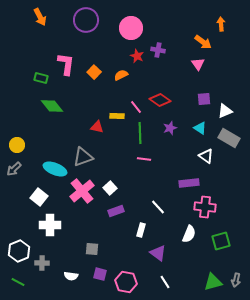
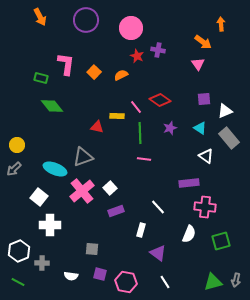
gray rectangle at (229, 138): rotated 20 degrees clockwise
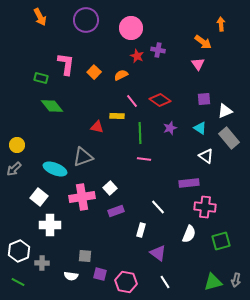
pink line at (136, 107): moved 4 px left, 6 px up
pink cross at (82, 191): moved 6 px down; rotated 30 degrees clockwise
gray square at (92, 249): moved 7 px left, 7 px down
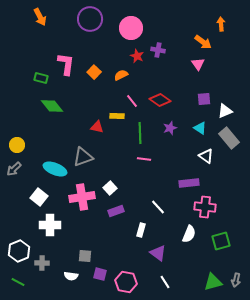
purple circle at (86, 20): moved 4 px right, 1 px up
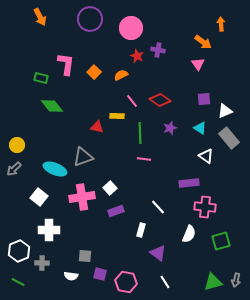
white cross at (50, 225): moved 1 px left, 5 px down
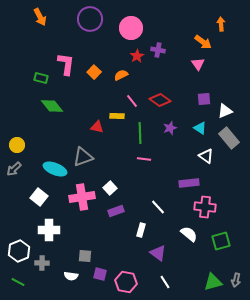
red star at (137, 56): rotated 16 degrees clockwise
white semicircle at (189, 234): rotated 72 degrees counterclockwise
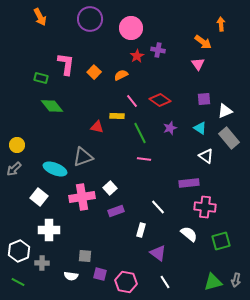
green line at (140, 133): rotated 25 degrees counterclockwise
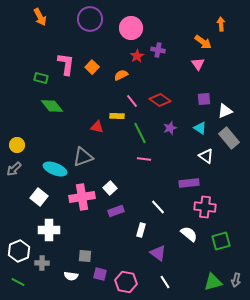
orange square at (94, 72): moved 2 px left, 5 px up
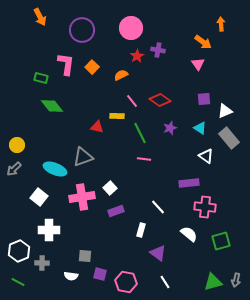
purple circle at (90, 19): moved 8 px left, 11 px down
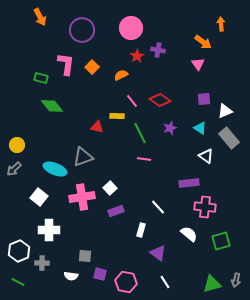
green triangle at (213, 282): moved 1 px left, 2 px down
